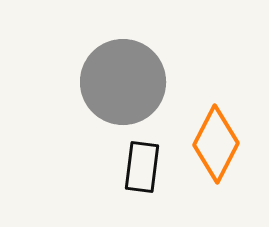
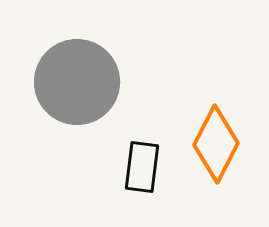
gray circle: moved 46 px left
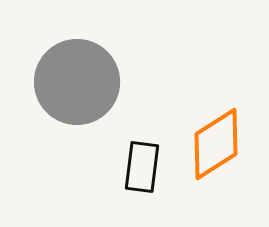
orange diamond: rotated 30 degrees clockwise
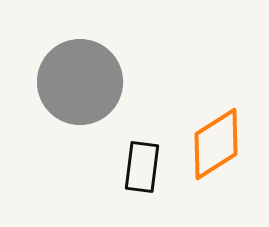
gray circle: moved 3 px right
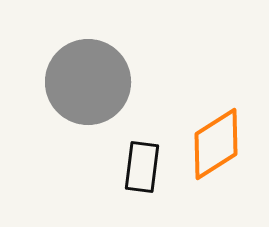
gray circle: moved 8 px right
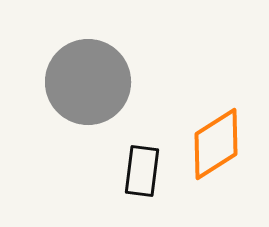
black rectangle: moved 4 px down
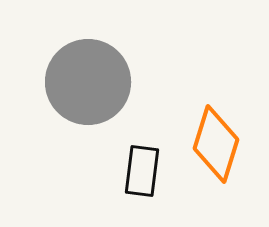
orange diamond: rotated 40 degrees counterclockwise
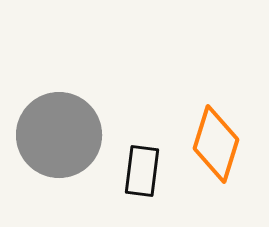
gray circle: moved 29 px left, 53 px down
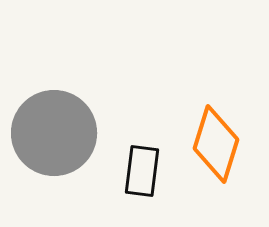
gray circle: moved 5 px left, 2 px up
